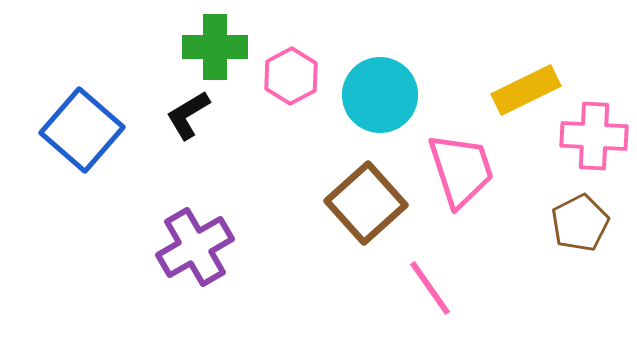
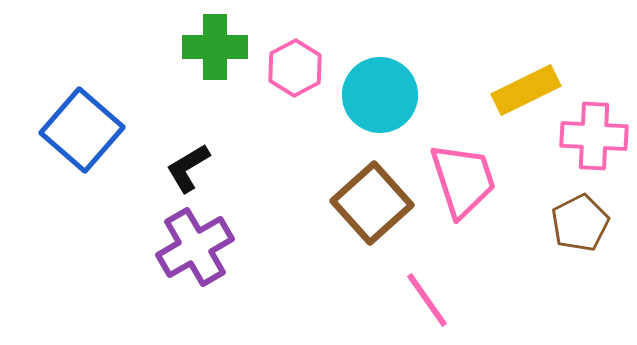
pink hexagon: moved 4 px right, 8 px up
black L-shape: moved 53 px down
pink trapezoid: moved 2 px right, 10 px down
brown square: moved 6 px right
pink line: moved 3 px left, 12 px down
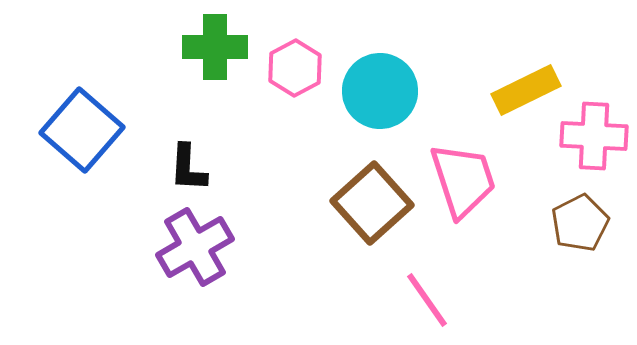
cyan circle: moved 4 px up
black L-shape: rotated 56 degrees counterclockwise
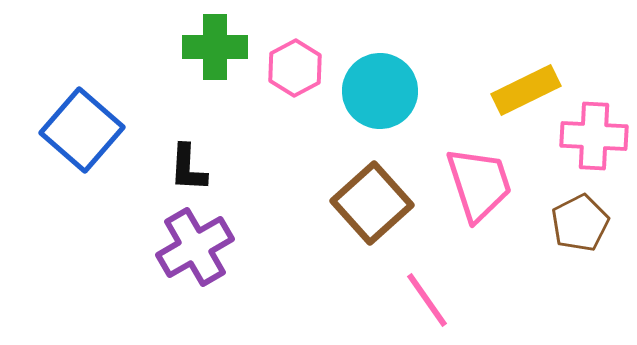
pink trapezoid: moved 16 px right, 4 px down
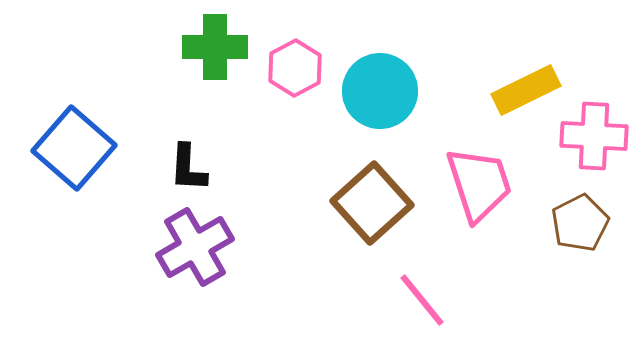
blue square: moved 8 px left, 18 px down
pink line: moved 5 px left; rotated 4 degrees counterclockwise
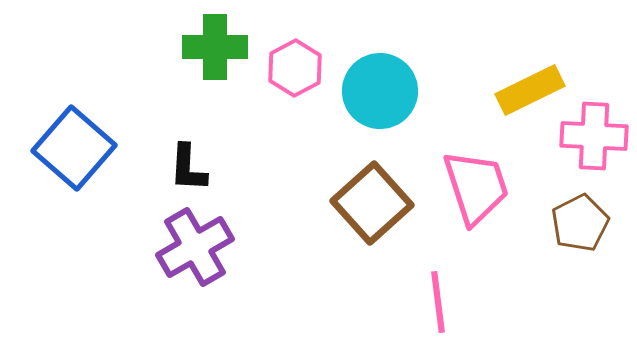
yellow rectangle: moved 4 px right
pink trapezoid: moved 3 px left, 3 px down
pink line: moved 16 px right, 2 px down; rotated 32 degrees clockwise
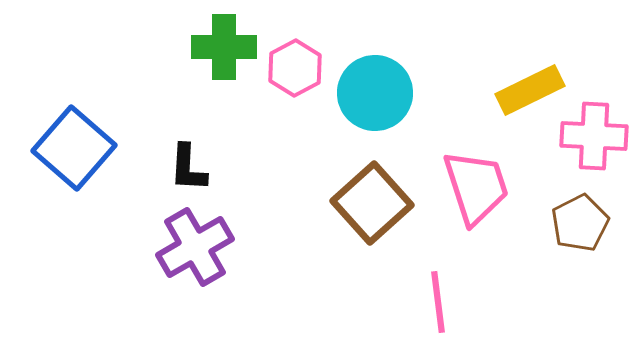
green cross: moved 9 px right
cyan circle: moved 5 px left, 2 px down
